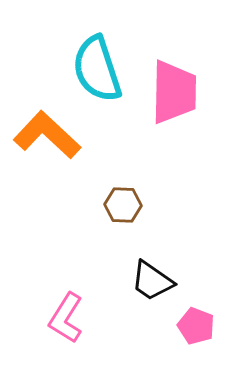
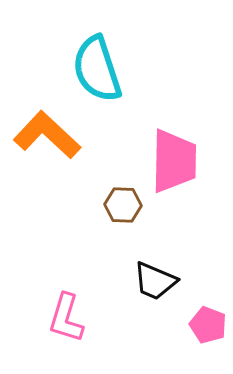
pink trapezoid: moved 69 px down
black trapezoid: moved 3 px right; rotated 12 degrees counterclockwise
pink L-shape: rotated 15 degrees counterclockwise
pink pentagon: moved 12 px right, 1 px up
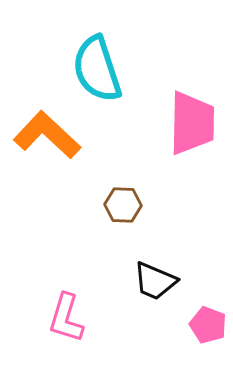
pink trapezoid: moved 18 px right, 38 px up
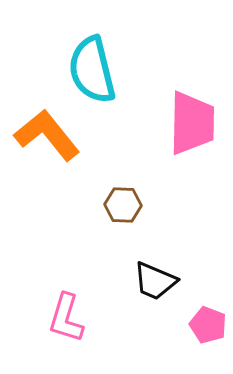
cyan semicircle: moved 5 px left, 1 px down; rotated 4 degrees clockwise
orange L-shape: rotated 8 degrees clockwise
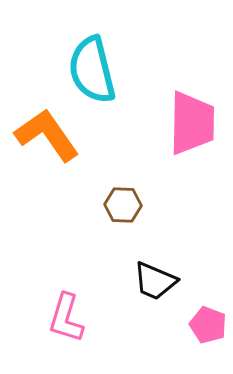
orange L-shape: rotated 4 degrees clockwise
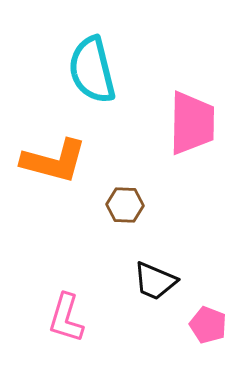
orange L-shape: moved 7 px right, 26 px down; rotated 140 degrees clockwise
brown hexagon: moved 2 px right
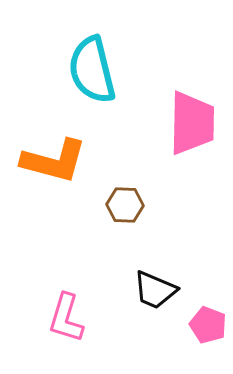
black trapezoid: moved 9 px down
